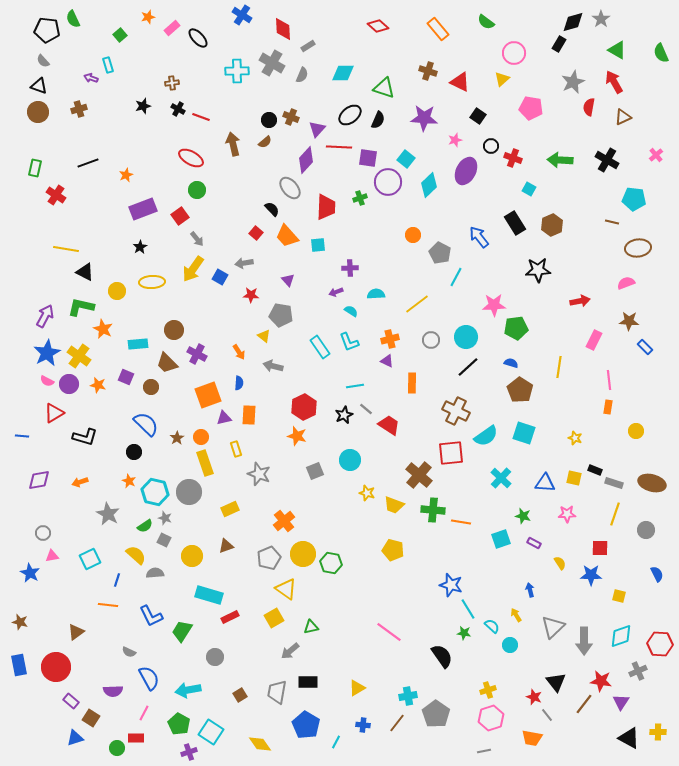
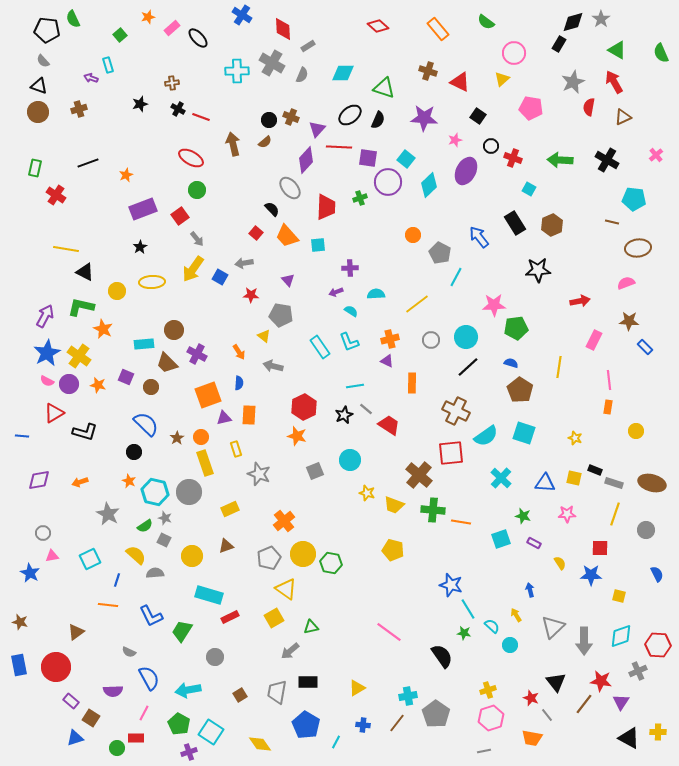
black star at (143, 106): moved 3 px left, 2 px up
cyan rectangle at (138, 344): moved 6 px right
black L-shape at (85, 437): moved 5 px up
red hexagon at (660, 644): moved 2 px left, 1 px down
red star at (534, 697): moved 3 px left, 1 px down
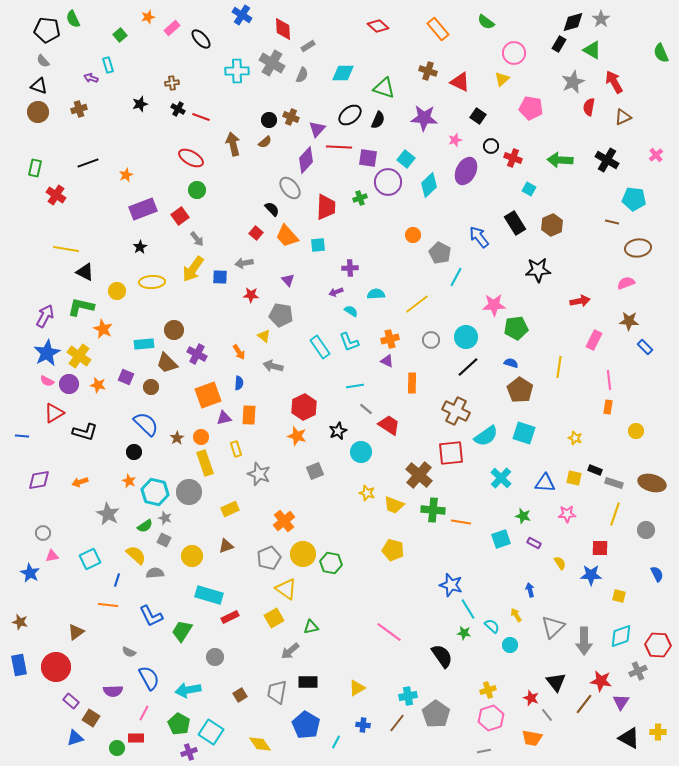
black ellipse at (198, 38): moved 3 px right, 1 px down
green triangle at (617, 50): moved 25 px left
blue square at (220, 277): rotated 28 degrees counterclockwise
black star at (344, 415): moved 6 px left, 16 px down
cyan circle at (350, 460): moved 11 px right, 8 px up
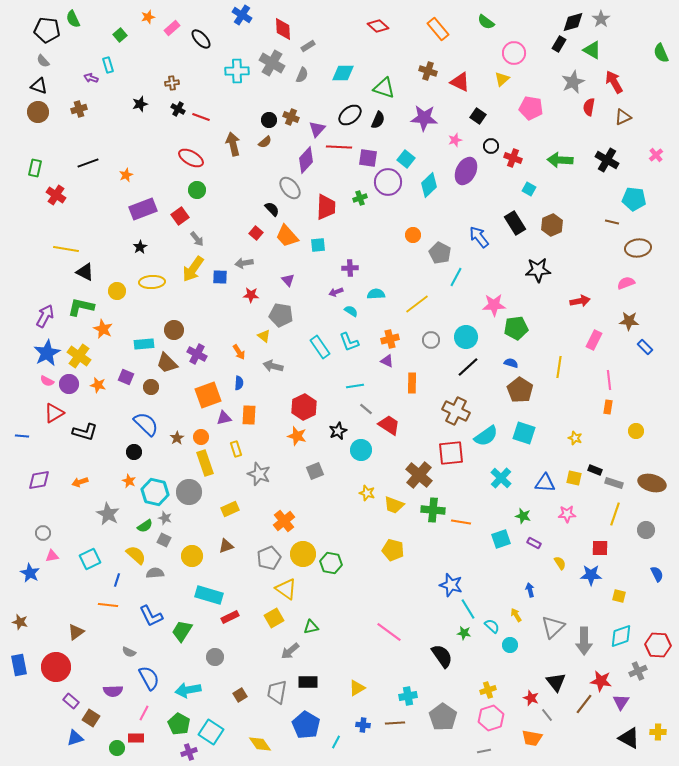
cyan circle at (361, 452): moved 2 px up
gray pentagon at (436, 714): moved 7 px right, 3 px down
brown line at (397, 723): moved 2 px left; rotated 48 degrees clockwise
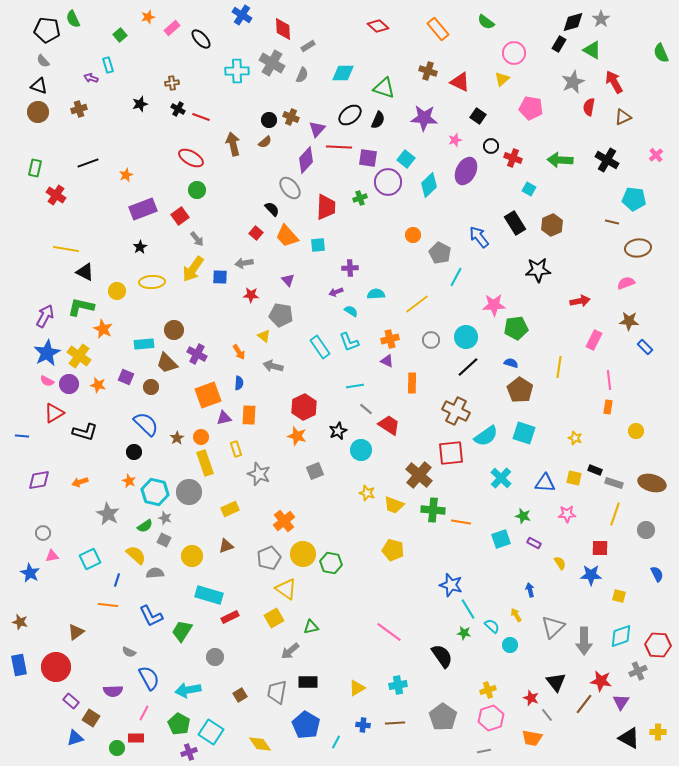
cyan cross at (408, 696): moved 10 px left, 11 px up
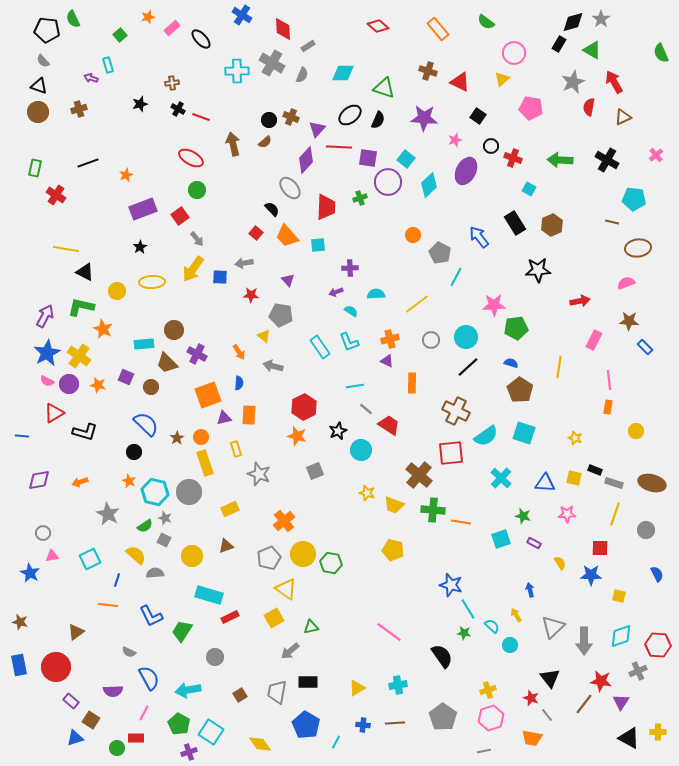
black triangle at (556, 682): moved 6 px left, 4 px up
brown square at (91, 718): moved 2 px down
